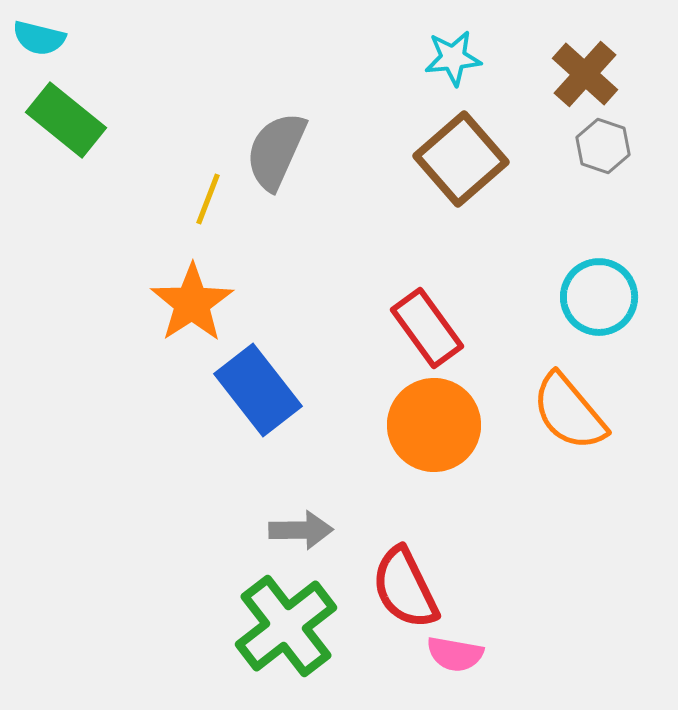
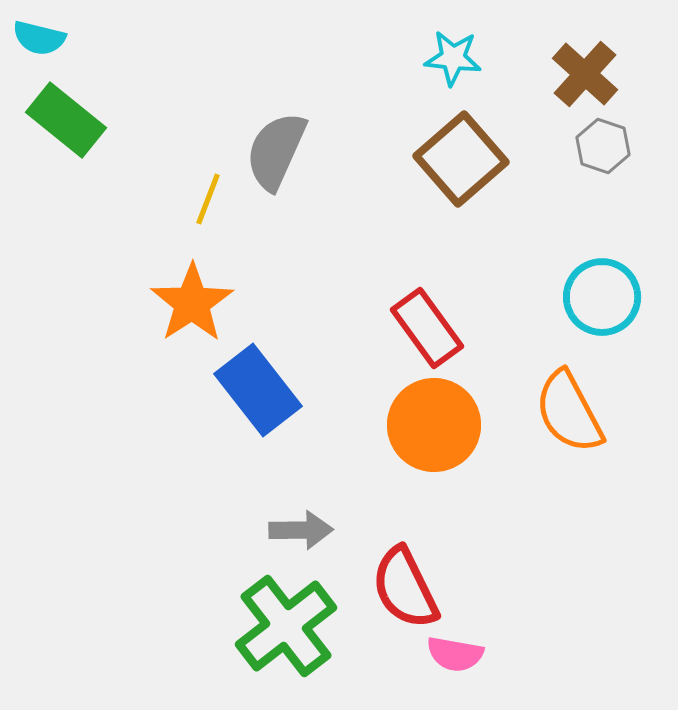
cyan star: rotated 12 degrees clockwise
cyan circle: moved 3 px right
orange semicircle: rotated 12 degrees clockwise
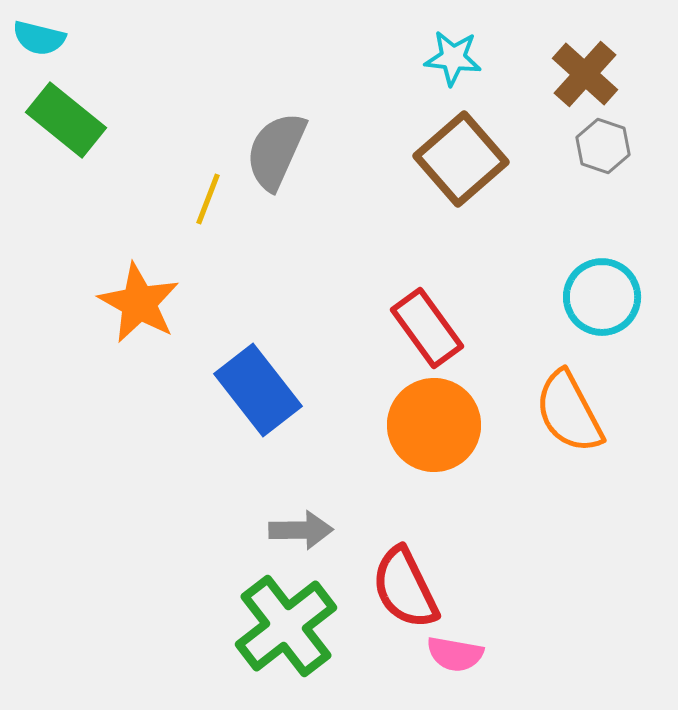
orange star: moved 53 px left; rotated 10 degrees counterclockwise
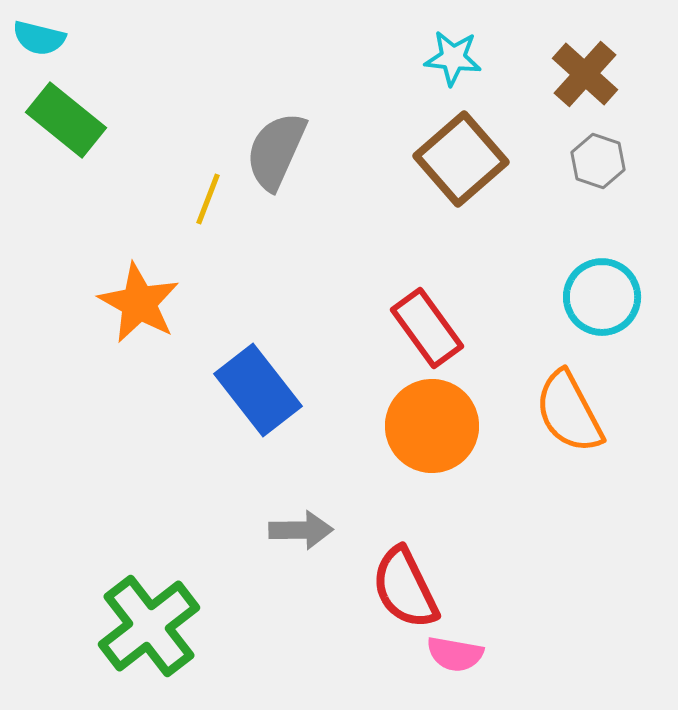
gray hexagon: moved 5 px left, 15 px down
orange circle: moved 2 px left, 1 px down
green cross: moved 137 px left
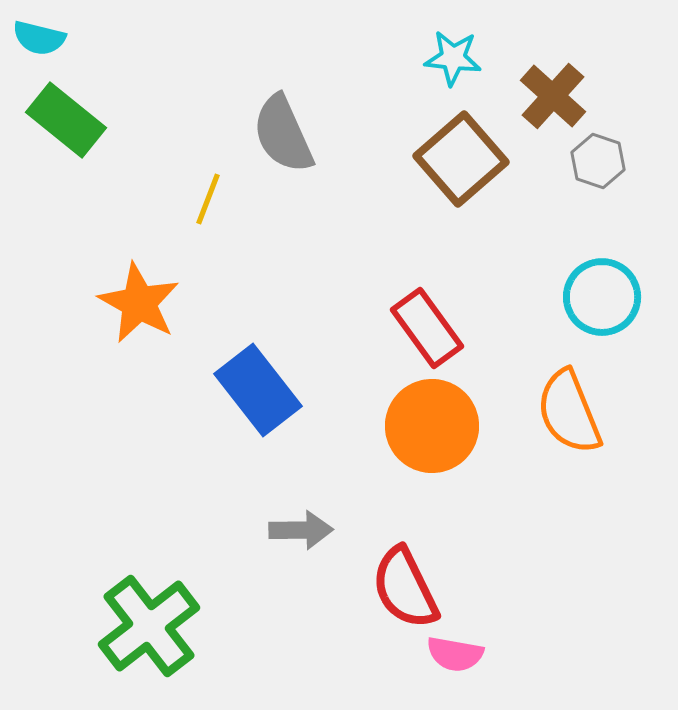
brown cross: moved 32 px left, 22 px down
gray semicircle: moved 7 px right, 17 px up; rotated 48 degrees counterclockwise
orange semicircle: rotated 6 degrees clockwise
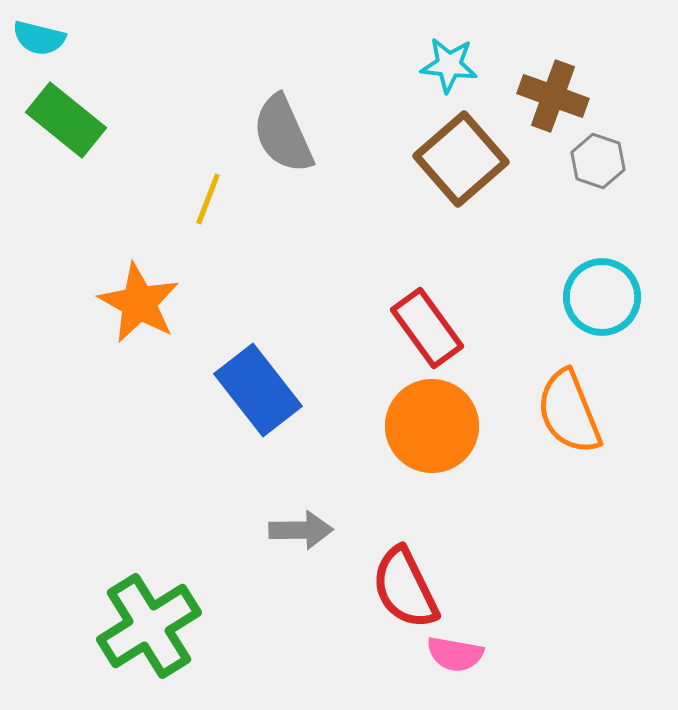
cyan star: moved 4 px left, 7 px down
brown cross: rotated 22 degrees counterclockwise
green cross: rotated 6 degrees clockwise
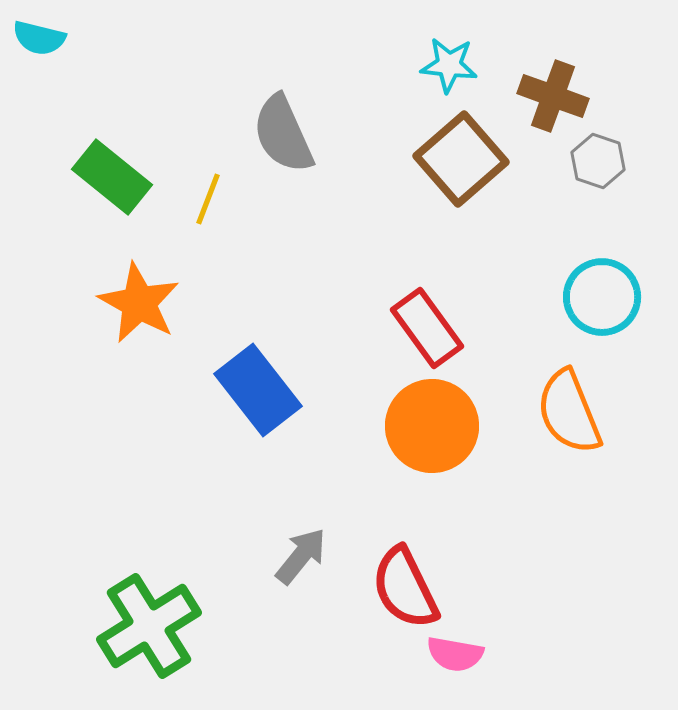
green rectangle: moved 46 px right, 57 px down
gray arrow: moved 26 px down; rotated 50 degrees counterclockwise
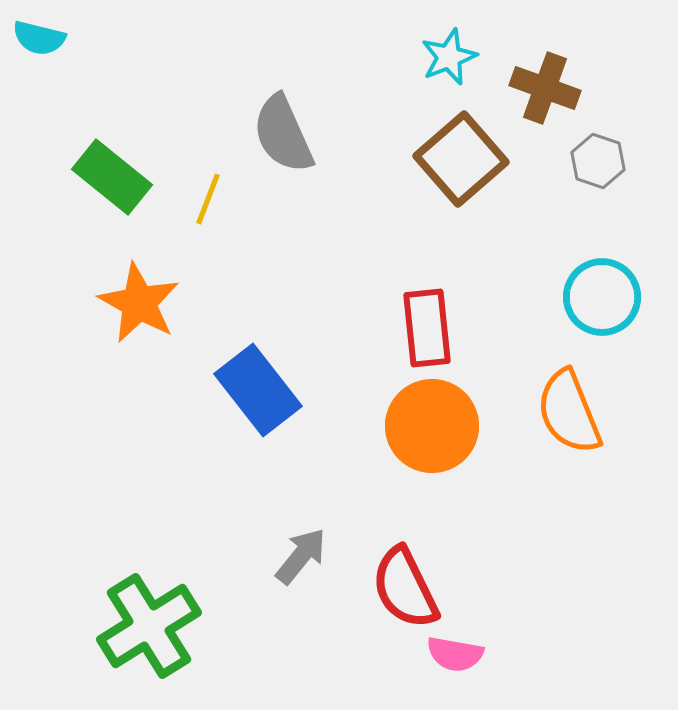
cyan star: moved 8 px up; rotated 28 degrees counterclockwise
brown cross: moved 8 px left, 8 px up
red rectangle: rotated 30 degrees clockwise
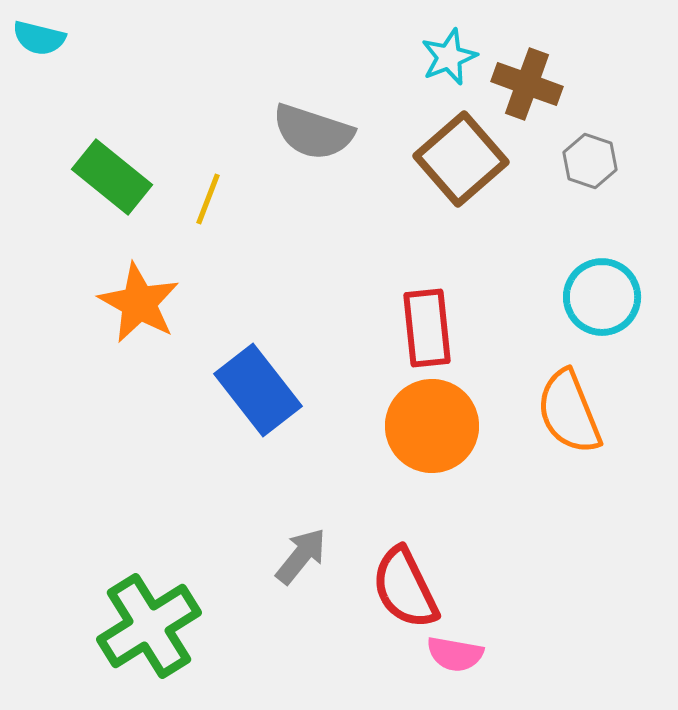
brown cross: moved 18 px left, 4 px up
gray semicircle: moved 30 px right, 2 px up; rotated 48 degrees counterclockwise
gray hexagon: moved 8 px left
